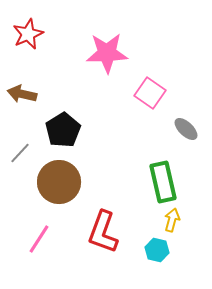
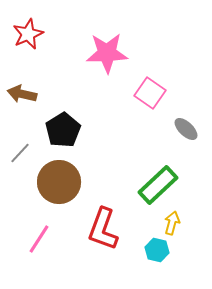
green rectangle: moved 5 px left, 3 px down; rotated 60 degrees clockwise
yellow arrow: moved 3 px down
red L-shape: moved 3 px up
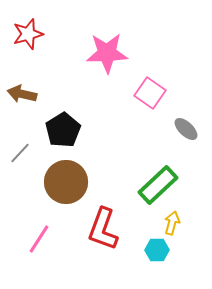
red star: rotated 8 degrees clockwise
brown circle: moved 7 px right
cyan hexagon: rotated 15 degrees counterclockwise
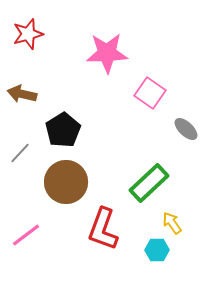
green rectangle: moved 9 px left, 2 px up
yellow arrow: rotated 50 degrees counterclockwise
pink line: moved 13 px left, 4 px up; rotated 20 degrees clockwise
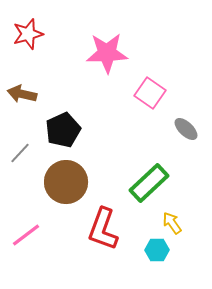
black pentagon: rotated 8 degrees clockwise
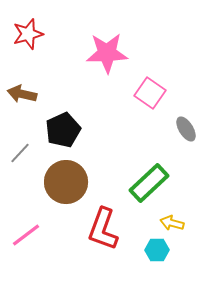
gray ellipse: rotated 15 degrees clockwise
yellow arrow: rotated 40 degrees counterclockwise
